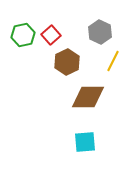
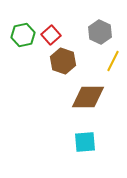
brown hexagon: moved 4 px left, 1 px up; rotated 15 degrees counterclockwise
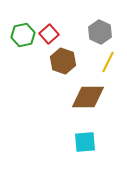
red square: moved 2 px left, 1 px up
yellow line: moved 5 px left, 1 px down
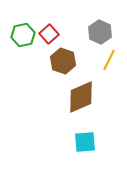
yellow line: moved 1 px right, 2 px up
brown diamond: moved 7 px left; rotated 24 degrees counterclockwise
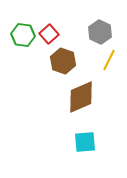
green hexagon: rotated 20 degrees clockwise
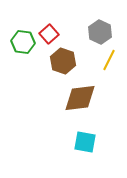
green hexagon: moved 7 px down
brown diamond: moved 1 px left, 1 px down; rotated 16 degrees clockwise
cyan square: rotated 15 degrees clockwise
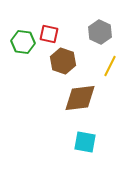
red square: rotated 36 degrees counterclockwise
yellow line: moved 1 px right, 6 px down
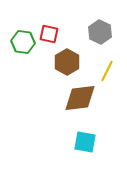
brown hexagon: moved 4 px right, 1 px down; rotated 10 degrees clockwise
yellow line: moved 3 px left, 5 px down
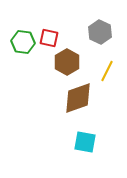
red square: moved 4 px down
brown diamond: moved 2 px left; rotated 12 degrees counterclockwise
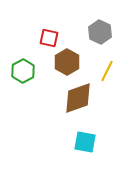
green hexagon: moved 29 px down; rotated 25 degrees clockwise
